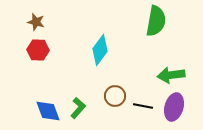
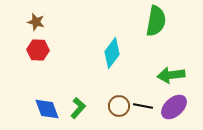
cyan diamond: moved 12 px right, 3 px down
brown circle: moved 4 px right, 10 px down
purple ellipse: rotated 32 degrees clockwise
blue diamond: moved 1 px left, 2 px up
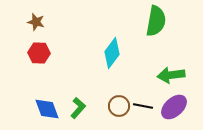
red hexagon: moved 1 px right, 3 px down
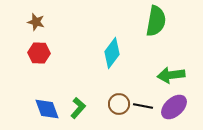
brown circle: moved 2 px up
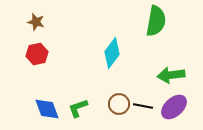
red hexagon: moved 2 px left, 1 px down; rotated 15 degrees counterclockwise
green L-shape: rotated 150 degrees counterclockwise
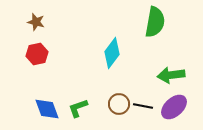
green semicircle: moved 1 px left, 1 px down
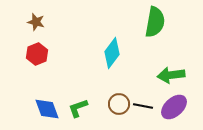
red hexagon: rotated 10 degrees counterclockwise
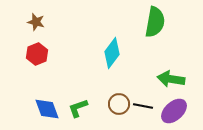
green arrow: moved 4 px down; rotated 16 degrees clockwise
purple ellipse: moved 4 px down
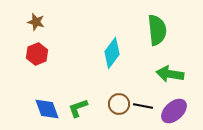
green semicircle: moved 2 px right, 8 px down; rotated 16 degrees counterclockwise
green arrow: moved 1 px left, 5 px up
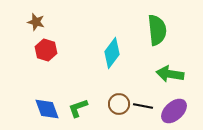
red hexagon: moved 9 px right, 4 px up; rotated 20 degrees counterclockwise
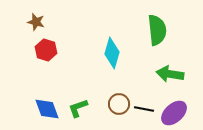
cyan diamond: rotated 20 degrees counterclockwise
black line: moved 1 px right, 3 px down
purple ellipse: moved 2 px down
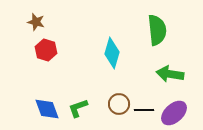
black line: moved 1 px down; rotated 12 degrees counterclockwise
